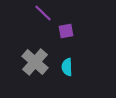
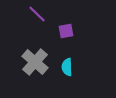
purple line: moved 6 px left, 1 px down
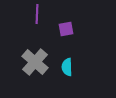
purple line: rotated 48 degrees clockwise
purple square: moved 2 px up
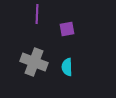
purple square: moved 1 px right
gray cross: moved 1 px left; rotated 20 degrees counterclockwise
